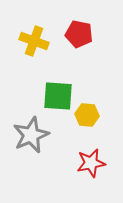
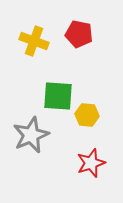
red star: rotated 8 degrees counterclockwise
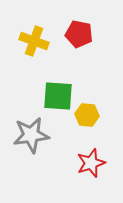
gray star: rotated 15 degrees clockwise
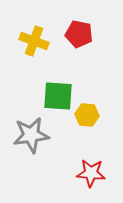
red star: moved 10 px down; rotated 24 degrees clockwise
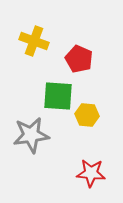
red pentagon: moved 25 px down; rotated 12 degrees clockwise
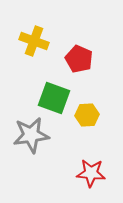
green square: moved 4 px left, 2 px down; rotated 16 degrees clockwise
yellow hexagon: rotated 10 degrees counterclockwise
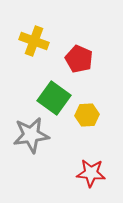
green square: rotated 16 degrees clockwise
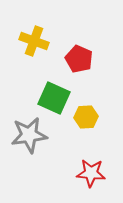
green square: rotated 12 degrees counterclockwise
yellow hexagon: moved 1 px left, 2 px down
gray star: moved 2 px left
